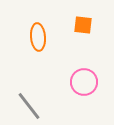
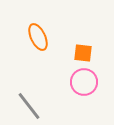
orange square: moved 28 px down
orange ellipse: rotated 20 degrees counterclockwise
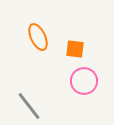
orange square: moved 8 px left, 4 px up
pink circle: moved 1 px up
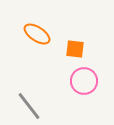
orange ellipse: moved 1 px left, 3 px up; rotated 32 degrees counterclockwise
